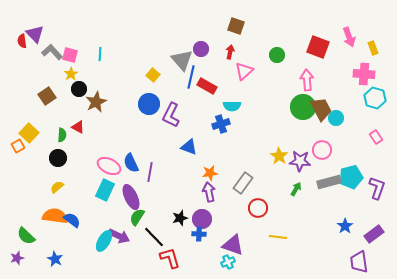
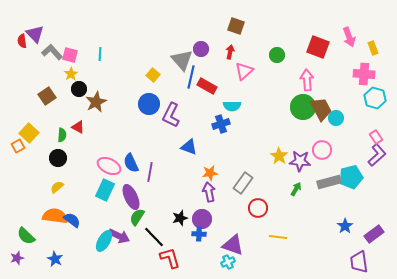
purple L-shape at (377, 188): moved 33 px up; rotated 30 degrees clockwise
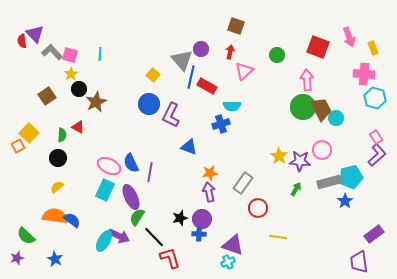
blue star at (345, 226): moved 25 px up
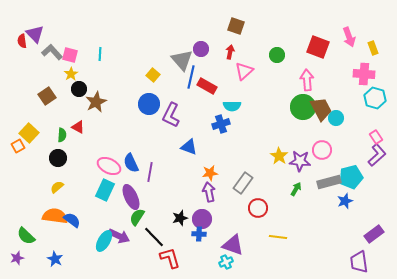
blue star at (345, 201): rotated 14 degrees clockwise
cyan cross at (228, 262): moved 2 px left
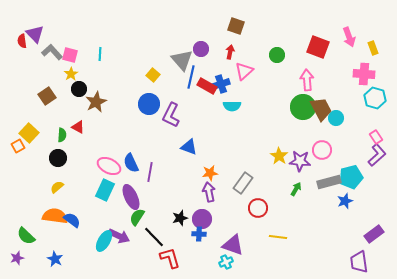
blue cross at (221, 124): moved 40 px up
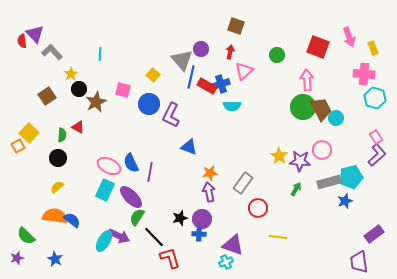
pink square at (70, 55): moved 53 px right, 35 px down
purple ellipse at (131, 197): rotated 20 degrees counterclockwise
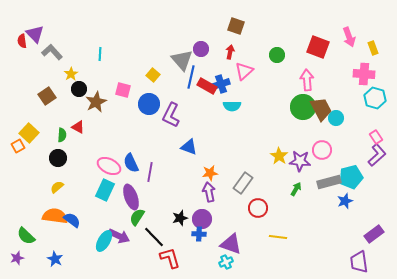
purple ellipse at (131, 197): rotated 25 degrees clockwise
purple triangle at (233, 245): moved 2 px left, 1 px up
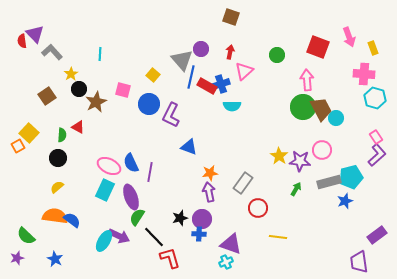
brown square at (236, 26): moved 5 px left, 9 px up
purple rectangle at (374, 234): moved 3 px right, 1 px down
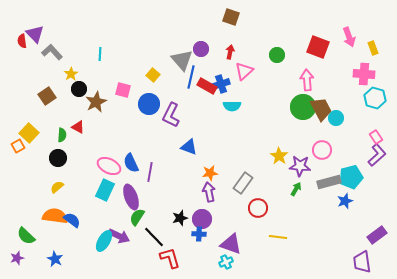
purple star at (300, 161): moved 5 px down
purple trapezoid at (359, 262): moved 3 px right
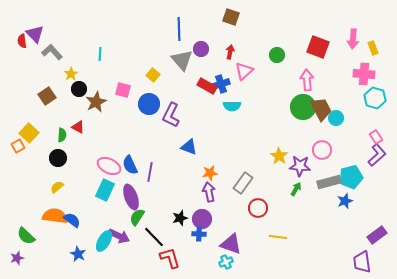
pink arrow at (349, 37): moved 4 px right, 2 px down; rotated 24 degrees clockwise
blue line at (191, 77): moved 12 px left, 48 px up; rotated 15 degrees counterclockwise
blue semicircle at (131, 163): moved 1 px left, 2 px down
blue star at (55, 259): moved 23 px right, 5 px up
